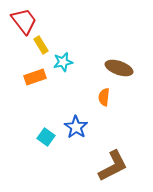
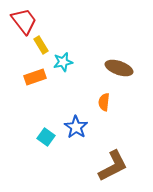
orange semicircle: moved 5 px down
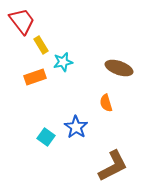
red trapezoid: moved 2 px left
orange semicircle: moved 2 px right, 1 px down; rotated 24 degrees counterclockwise
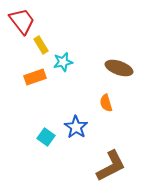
brown L-shape: moved 2 px left
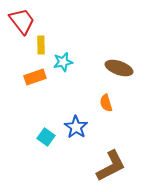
yellow rectangle: rotated 30 degrees clockwise
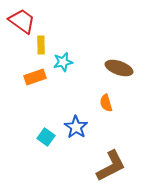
red trapezoid: rotated 16 degrees counterclockwise
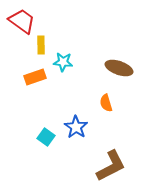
cyan star: rotated 18 degrees clockwise
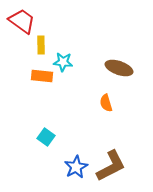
orange rectangle: moved 7 px right, 1 px up; rotated 25 degrees clockwise
blue star: moved 40 px down; rotated 10 degrees clockwise
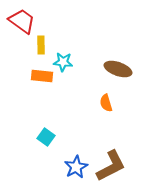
brown ellipse: moved 1 px left, 1 px down
